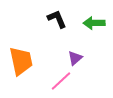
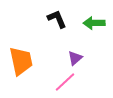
pink line: moved 4 px right, 1 px down
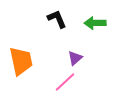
green arrow: moved 1 px right
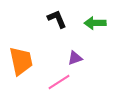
purple triangle: rotated 21 degrees clockwise
pink line: moved 6 px left; rotated 10 degrees clockwise
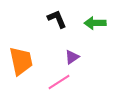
purple triangle: moved 3 px left, 1 px up; rotated 14 degrees counterclockwise
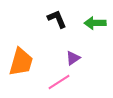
purple triangle: moved 1 px right, 1 px down
orange trapezoid: moved 1 px down; rotated 28 degrees clockwise
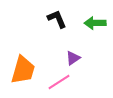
orange trapezoid: moved 2 px right, 8 px down
